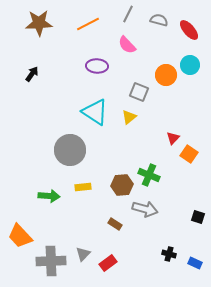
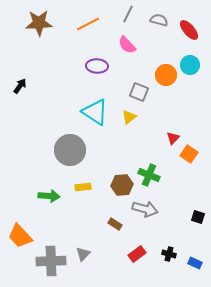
black arrow: moved 12 px left, 12 px down
red rectangle: moved 29 px right, 9 px up
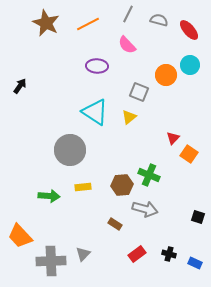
brown star: moved 7 px right; rotated 28 degrees clockwise
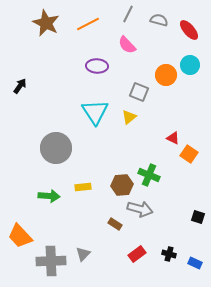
cyan triangle: rotated 24 degrees clockwise
red triangle: rotated 48 degrees counterclockwise
gray circle: moved 14 px left, 2 px up
gray arrow: moved 5 px left
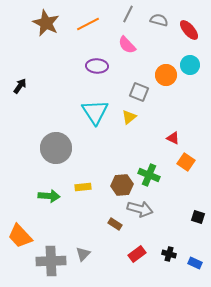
orange square: moved 3 px left, 8 px down
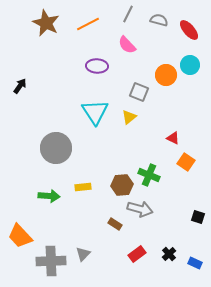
black cross: rotated 32 degrees clockwise
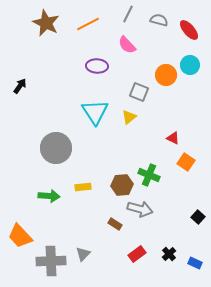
black square: rotated 24 degrees clockwise
